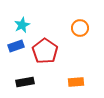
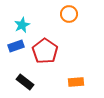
orange circle: moved 11 px left, 14 px up
black rectangle: rotated 48 degrees clockwise
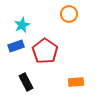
black rectangle: moved 1 px right; rotated 24 degrees clockwise
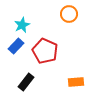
blue rectangle: rotated 28 degrees counterclockwise
red pentagon: rotated 10 degrees counterclockwise
black rectangle: rotated 66 degrees clockwise
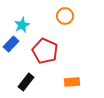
orange circle: moved 4 px left, 2 px down
blue rectangle: moved 5 px left, 2 px up
orange rectangle: moved 4 px left
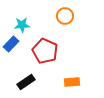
cyan star: rotated 21 degrees clockwise
black rectangle: rotated 18 degrees clockwise
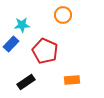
orange circle: moved 2 px left, 1 px up
orange rectangle: moved 2 px up
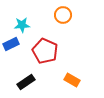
blue rectangle: rotated 21 degrees clockwise
orange rectangle: rotated 35 degrees clockwise
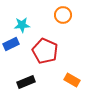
black rectangle: rotated 12 degrees clockwise
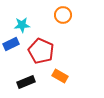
red pentagon: moved 4 px left
orange rectangle: moved 12 px left, 4 px up
